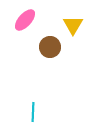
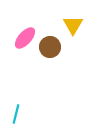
pink ellipse: moved 18 px down
cyan line: moved 17 px left, 2 px down; rotated 12 degrees clockwise
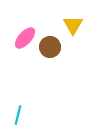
cyan line: moved 2 px right, 1 px down
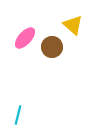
yellow triangle: rotated 20 degrees counterclockwise
brown circle: moved 2 px right
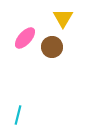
yellow triangle: moved 10 px left, 7 px up; rotated 20 degrees clockwise
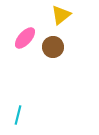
yellow triangle: moved 2 px left, 3 px up; rotated 20 degrees clockwise
brown circle: moved 1 px right
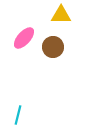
yellow triangle: rotated 40 degrees clockwise
pink ellipse: moved 1 px left
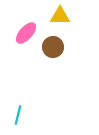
yellow triangle: moved 1 px left, 1 px down
pink ellipse: moved 2 px right, 5 px up
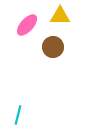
pink ellipse: moved 1 px right, 8 px up
